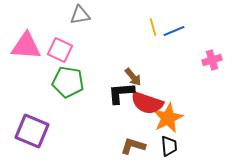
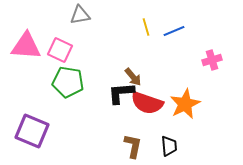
yellow line: moved 7 px left
orange star: moved 17 px right, 14 px up
brown L-shape: rotated 85 degrees clockwise
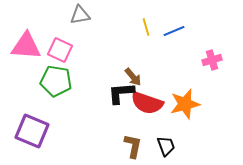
green pentagon: moved 12 px left, 1 px up
orange star: rotated 12 degrees clockwise
black trapezoid: moved 3 px left; rotated 15 degrees counterclockwise
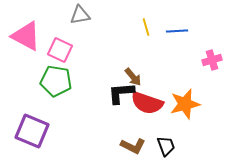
blue line: moved 3 px right; rotated 20 degrees clockwise
pink triangle: moved 10 px up; rotated 24 degrees clockwise
brown L-shape: rotated 105 degrees clockwise
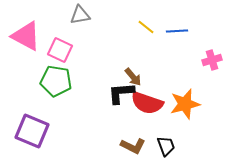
yellow line: rotated 36 degrees counterclockwise
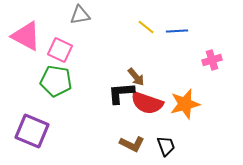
brown arrow: moved 3 px right
brown L-shape: moved 1 px left, 2 px up
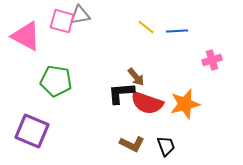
pink square: moved 2 px right, 29 px up; rotated 10 degrees counterclockwise
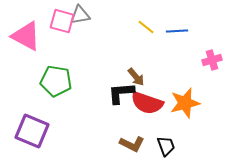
orange star: moved 1 px up
